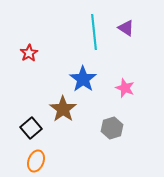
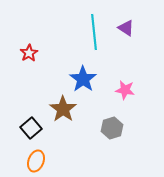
pink star: moved 2 px down; rotated 12 degrees counterclockwise
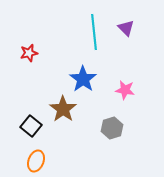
purple triangle: rotated 12 degrees clockwise
red star: rotated 18 degrees clockwise
black square: moved 2 px up; rotated 10 degrees counterclockwise
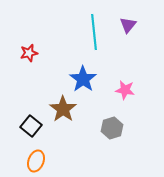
purple triangle: moved 2 px right, 3 px up; rotated 24 degrees clockwise
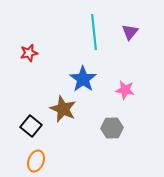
purple triangle: moved 2 px right, 7 px down
brown star: rotated 12 degrees counterclockwise
gray hexagon: rotated 15 degrees clockwise
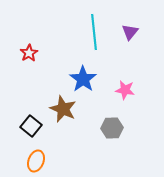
red star: rotated 18 degrees counterclockwise
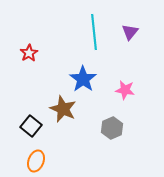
gray hexagon: rotated 20 degrees counterclockwise
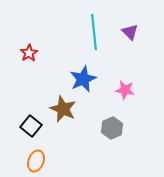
purple triangle: rotated 24 degrees counterclockwise
blue star: rotated 12 degrees clockwise
